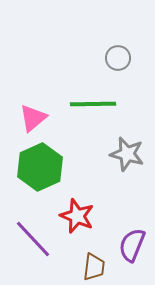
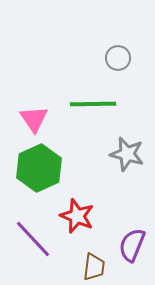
pink triangle: moved 1 px right, 1 px down; rotated 24 degrees counterclockwise
green hexagon: moved 1 px left, 1 px down
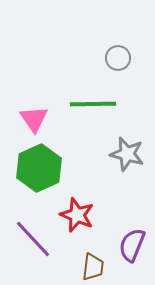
red star: moved 1 px up
brown trapezoid: moved 1 px left
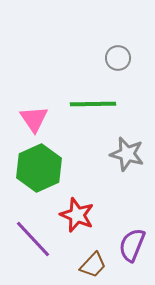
brown trapezoid: moved 2 px up; rotated 36 degrees clockwise
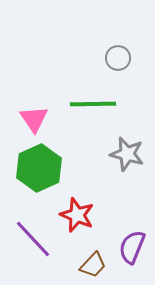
purple semicircle: moved 2 px down
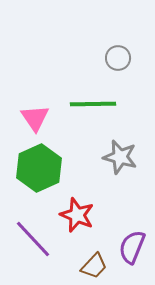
pink triangle: moved 1 px right, 1 px up
gray star: moved 7 px left, 3 px down
brown trapezoid: moved 1 px right, 1 px down
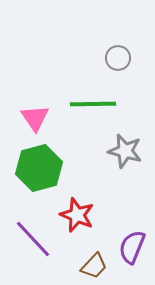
gray star: moved 5 px right, 6 px up
green hexagon: rotated 9 degrees clockwise
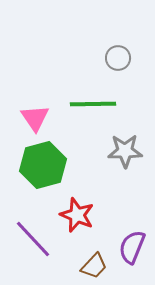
gray star: rotated 16 degrees counterclockwise
green hexagon: moved 4 px right, 3 px up
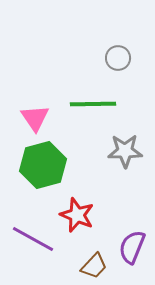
purple line: rotated 18 degrees counterclockwise
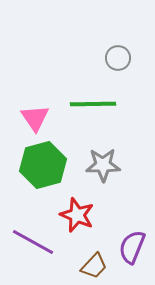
gray star: moved 22 px left, 14 px down
purple line: moved 3 px down
